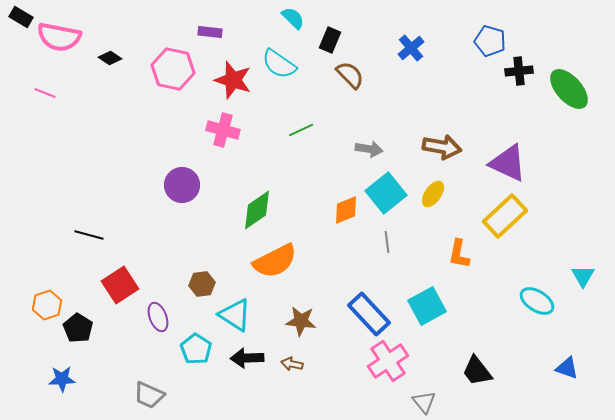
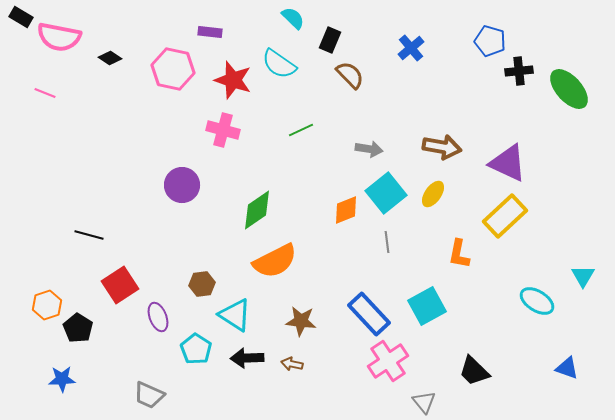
black trapezoid at (477, 371): moved 3 px left; rotated 8 degrees counterclockwise
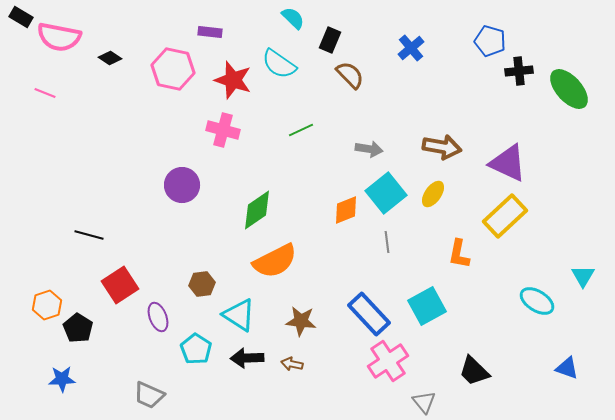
cyan triangle at (235, 315): moved 4 px right
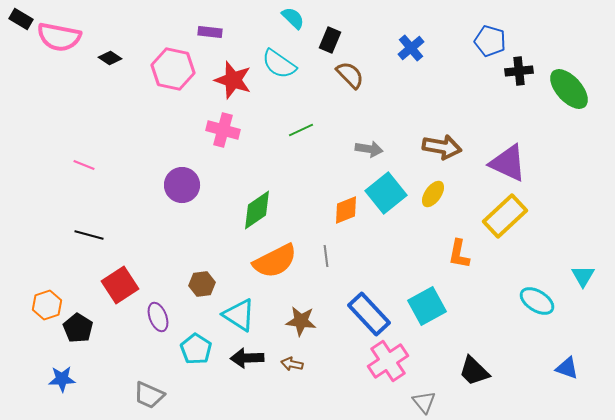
black rectangle at (21, 17): moved 2 px down
pink line at (45, 93): moved 39 px right, 72 px down
gray line at (387, 242): moved 61 px left, 14 px down
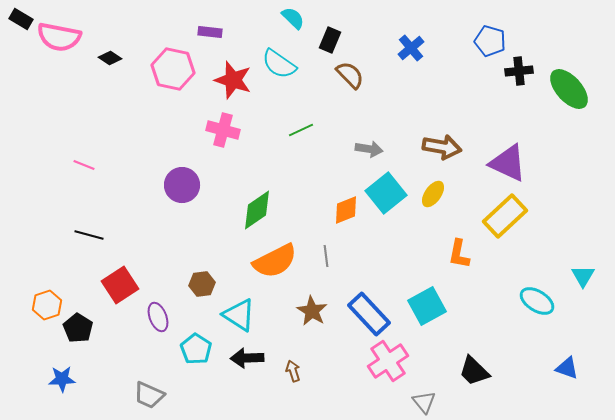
brown star at (301, 321): moved 11 px right, 10 px up; rotated 24 degrees clockwise
brown arrow at (292, 364): moved 1 px right, 7 px down; rotated 60 degrees clockwise
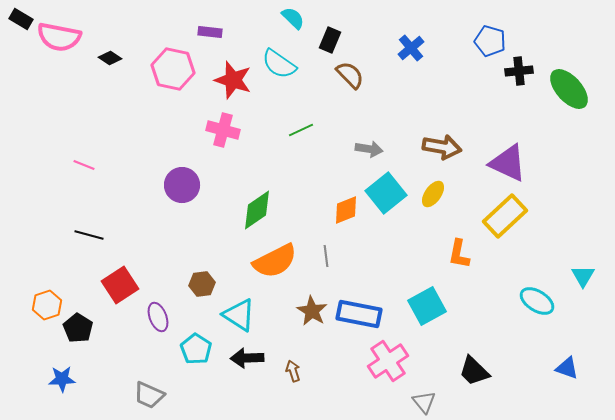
blue rectangle at (369, 314): moved 10 px left; rotated 36 degrees counterclockwise
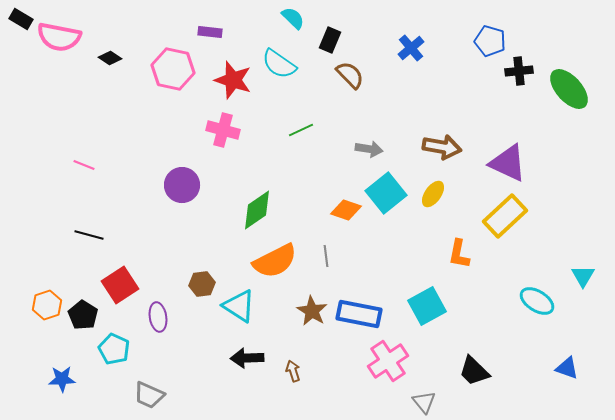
orange diamond at (346, 210): rotated 40 degrees clockwise
cyan triangle at (239, 315): moved 9 px up
purple ellipse at (158, 317): rotated 12 degrees clockwise
black pentagon at (78, 328): moved 5 px right, 13 px up
cyan pentagon at (196, 349): moved 82 px left; rotated 8 degrees counterclockwise
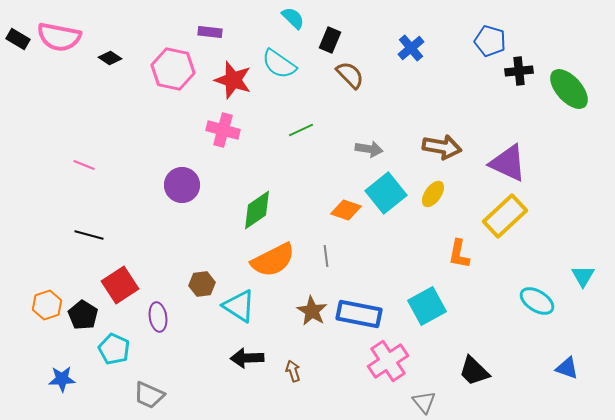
black rectangle at (21, 19): moved 3 px left, 20 px down
orange semicircle at (275, 261): moved 2 px left, 1 px up
